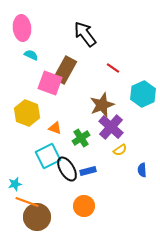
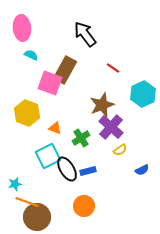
blue semicircle: rotated 112 degrees counterclockwise
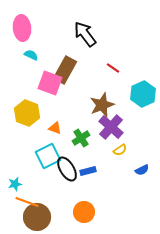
orange circle: moved 6 px down
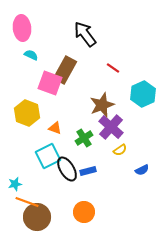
green cross: moved 3 px right
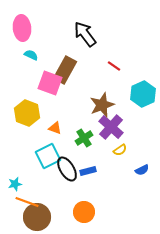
red line: moved 1 px right, 2 px up
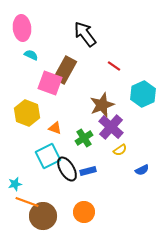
brown circle: moved 6 px right, 1 px up
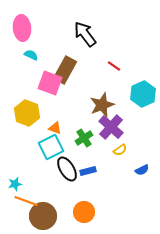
cyan square: moved 3 px right, 9 px up
orange line: moved 1 px left, 1 px up
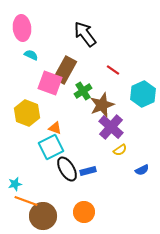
red line: moved 1 px left, 4 px down
green cross: moved 1 px left, 47 px up
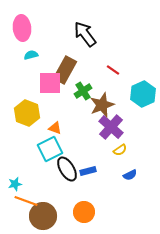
cyan semicircle: rotated 40 degrees counterclockwise
pink square: rotated 20 degrees counterclockwise
cyan square: moved 1 px left, 2 px down
blue semicircle: moved 12 px left, 5 px down
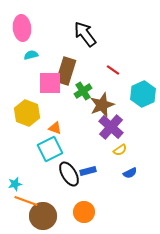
brown rectangle: moved 1 px right, 1 px down; rotated 12 degrees counterclockwise
black ellipse: moved 2 px right, 5 px down
blue semicircle: moved 2 px up
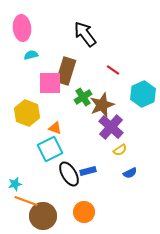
green cross: moved 6 px down
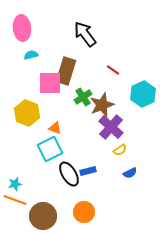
orange line: moved 11 px left, 1 px up
